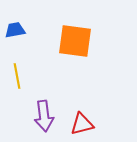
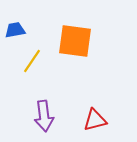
yellow line: moved 15 px right, 15 px up; rotated 45 degrees clockwise
red triangle: moved 13 px right, 4 px up
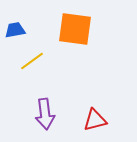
orange square: moved 12 px up
yellow line: rotated 20 degrees clockwise
purple arrow: moved 1 px right, 2 px up
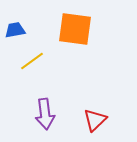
red triangle: rotated 30 degrees counterclockwise
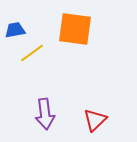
yellow line: moved 8 px up
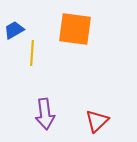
blue trapezoid: moved 1 px left; rotated 20 degrees counterclockwise
yellow line: rotated 50 degrees counterclockwise
red triangle: moved 2 px right, 1 px down
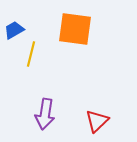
yellow line: moved 1 px left, 1 px down; rotated 10 degrees clockwise
purple arrow: rotated 16 degrees clockwise
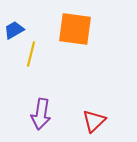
purple arrow: moved 4 px left
red triangle: moved 3 px left
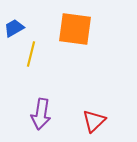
blue trapezoid: moved 2 px up
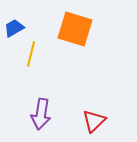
orange square: rotated 9 degrees clockwise
